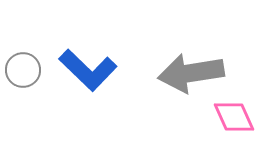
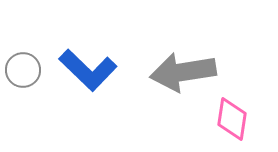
gray arrow: moved 8 px left, 1 px up
pink diamond: moved 2 px left, 2 px down; rotated 33 degrees clockwise
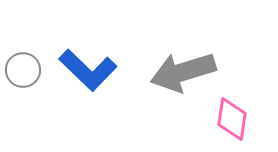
gray arrow: rotated 8 degrees counterclockwise
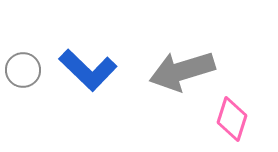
gray arrow: moved 1 px left, 1 px up
pink diamond: rotated 9 degrees clockwise
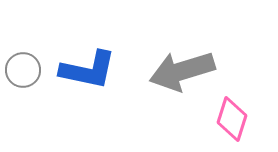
blue L-shape: rotated 32 degrees counterclockwise
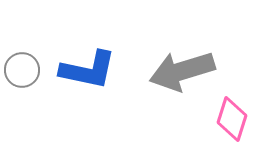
gray circle: moved 1 px left
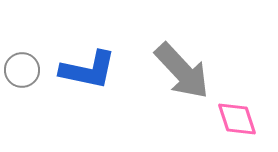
gray arrow: rotated 116 degrees counterclockwise
pink diamond: moved 5 px right; rotated 36 degrees counterclockwise
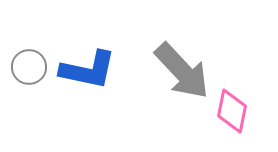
gray circle: moved 7 px right, 3 px up
pink diamond: moved 5 px left, 8 px up; rotated 30 degrees clockwise
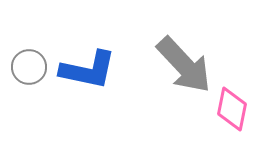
gray arrow: moved 2 px right, 6 px up
pink diamond: moved 2 px up
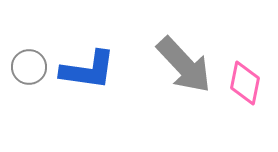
blue L-shape: rotated 4 degrees counterclockwise
pink diamond: moved 13 px right, 26 px up
